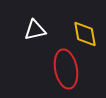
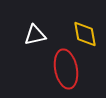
white triangle: moved 5 px down
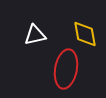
red ellipse: rotated 21 degrees clockwise
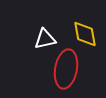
white triangle: moved 10 px right, 4 px down
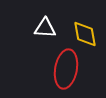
white triangle: moved 11 px up; rotated 15 degrees clockwise
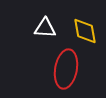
yellow diamond: moved 3 px up
